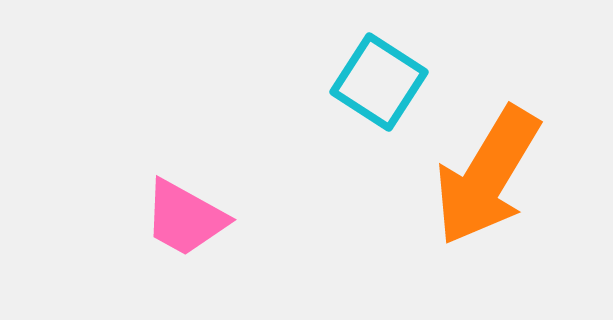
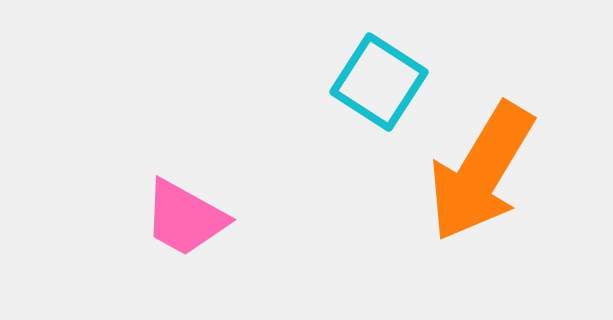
orange arrow: moved 6 px left, 4 px up
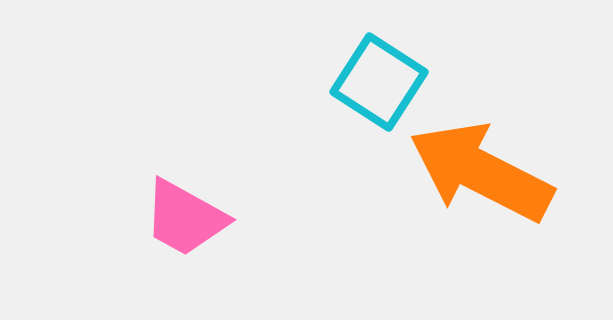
orange arrow: rotated 86 degrees clockwise
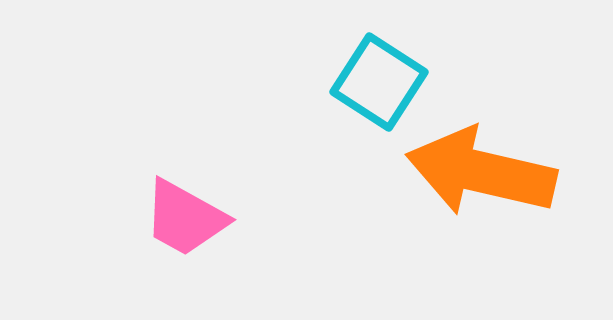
orange arrow: rotated 14 degrees counterclockwise
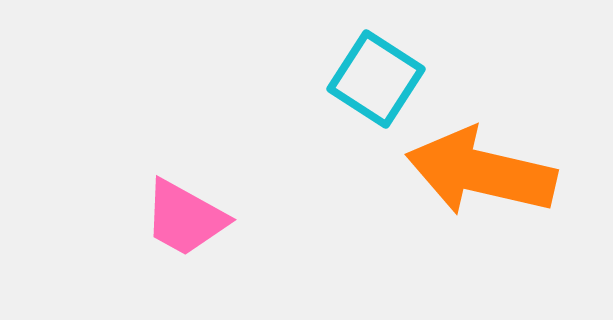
cyan square: moved 3 px left, 3 px up
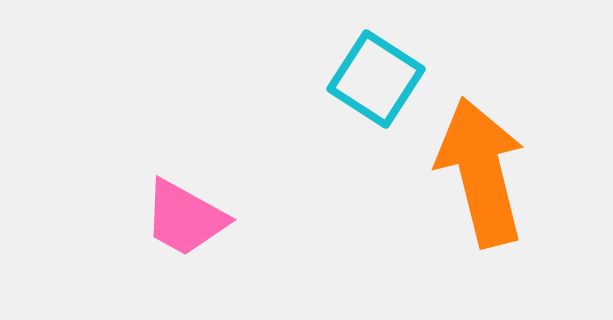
orange arrow: rotated 63 degrees clockwise
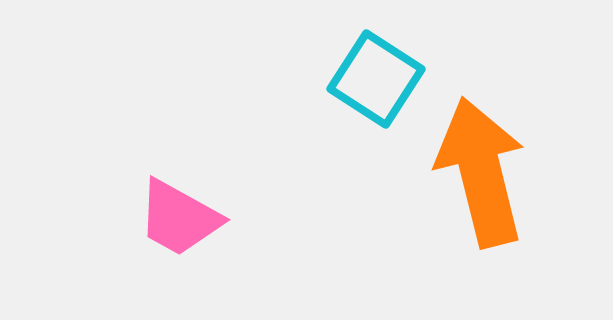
pink trapezoid: moved 6 px left
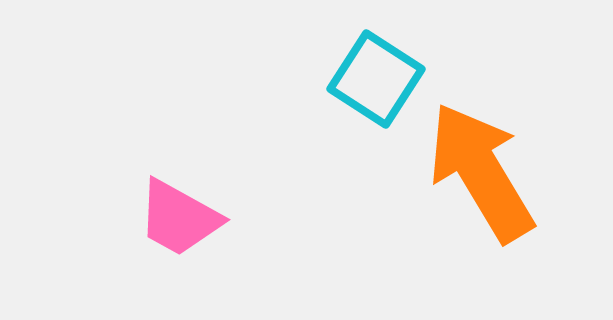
orange arrow: rotated 17 degrees counterclockwise
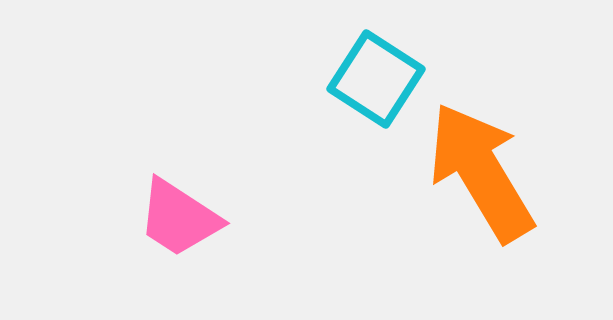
pink trapezoid: rotated 4 degrees clockwise
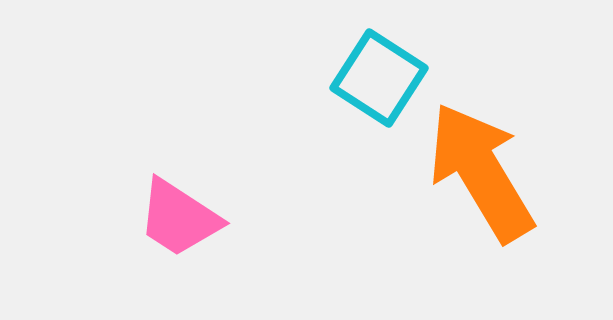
cyan square: moved 3 px right, 1 px up
